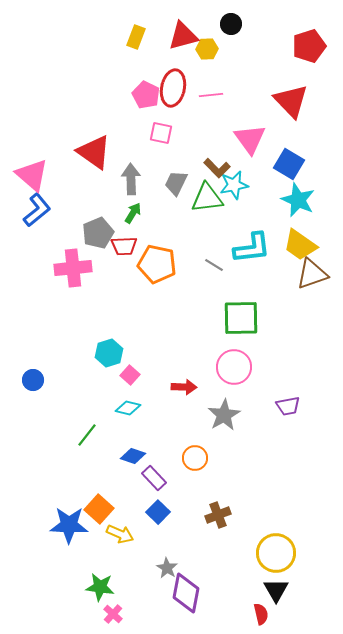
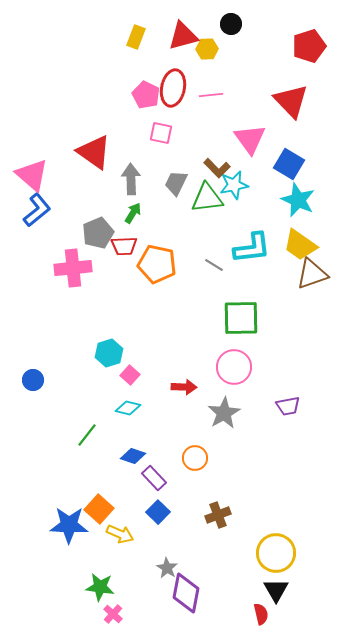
gray star at (224, 415): moved 2 px up
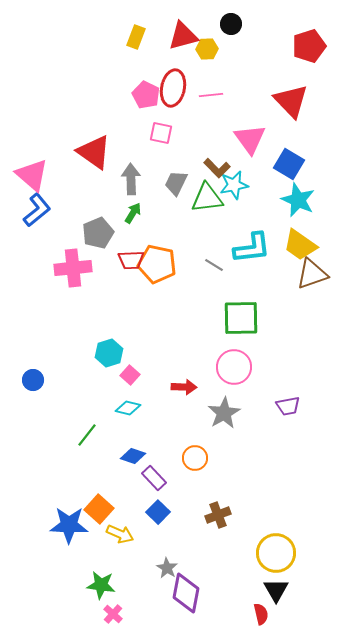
red trapezoid at (124, 246): moved 7 px right, 14 px down
green star at (100, 587): moved 1 px right, 2 px up
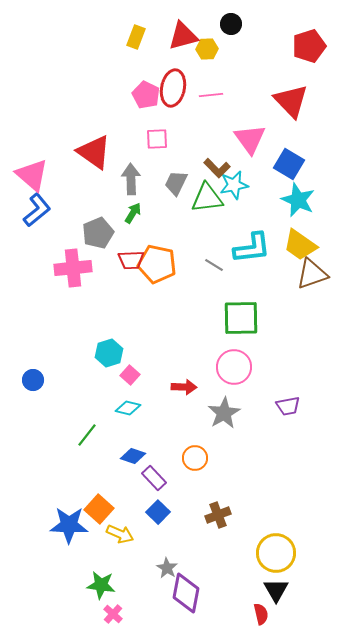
pink square at (161, 133): moved 4 px left, 6 px down; rotated 15 degrees counterclockwise
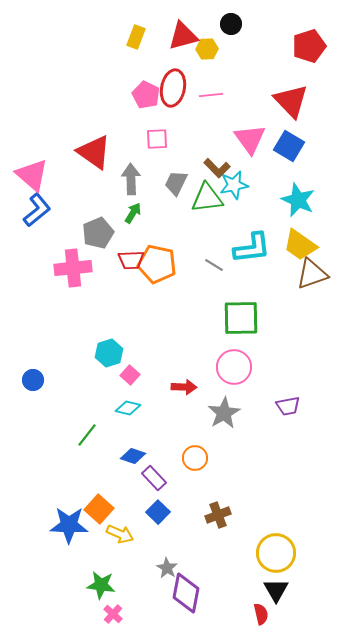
blue square at (289, 164): moved 18 px up
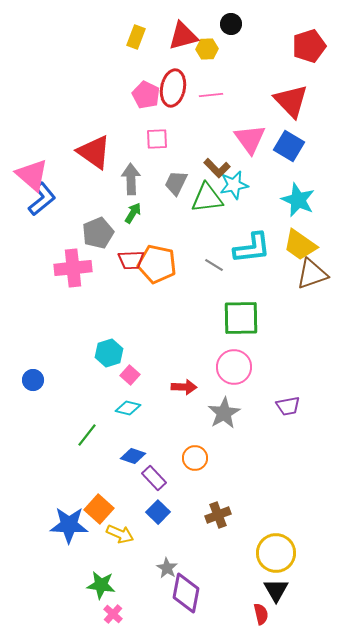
blue L-shape at (37, 210): moved 5 px right, 11 px up
